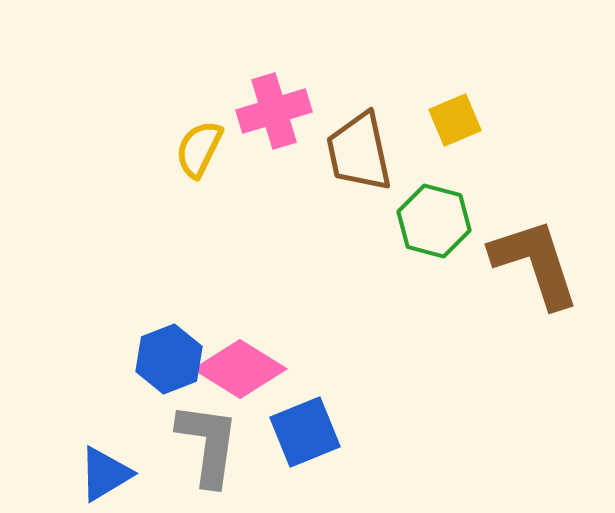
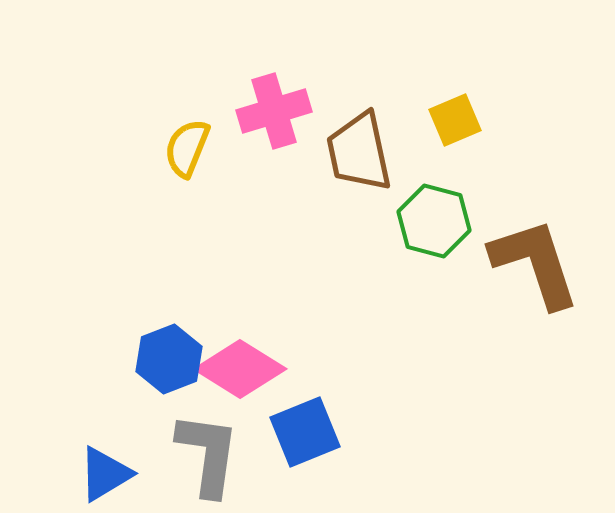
yellow semicircle: moved 12 px left, 1 px up; rotated 4 degrees counterclockwise
gray L-shape: moved 10 px down
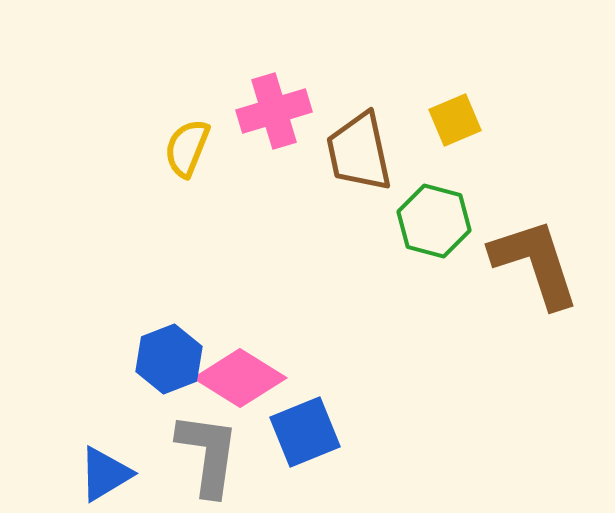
pink diamond: moved 9 px down
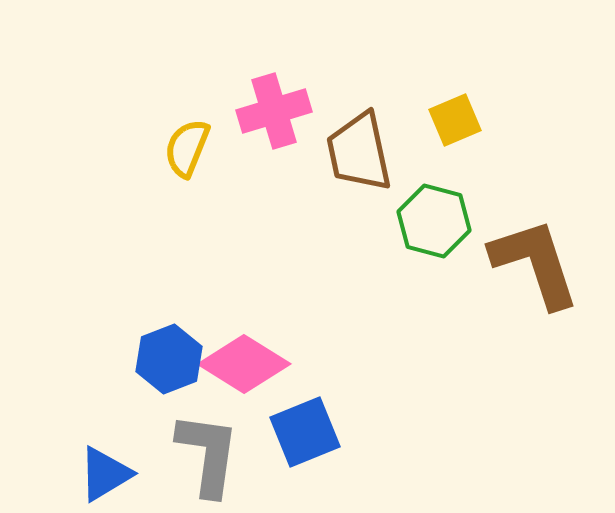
pink diamond: moved 4 px right, 14 px up
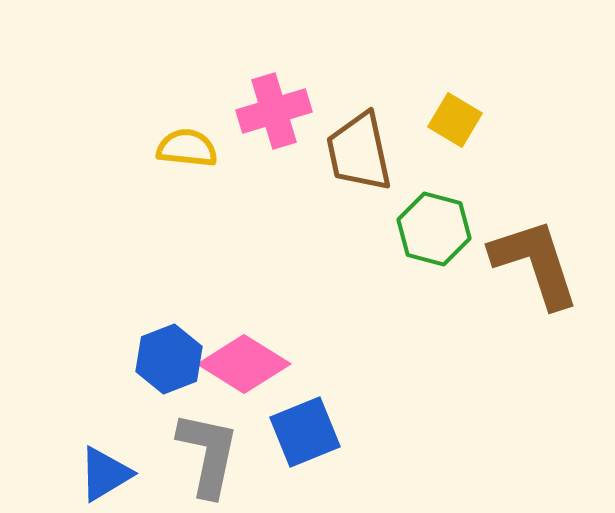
yellow square: rotated 36 degrees counterclockwise
yellow semicircle: rotated 74 degrees clockwise
green hexagon: moved 8 px down
gray L-shape: rotated 4 degrees clockwise
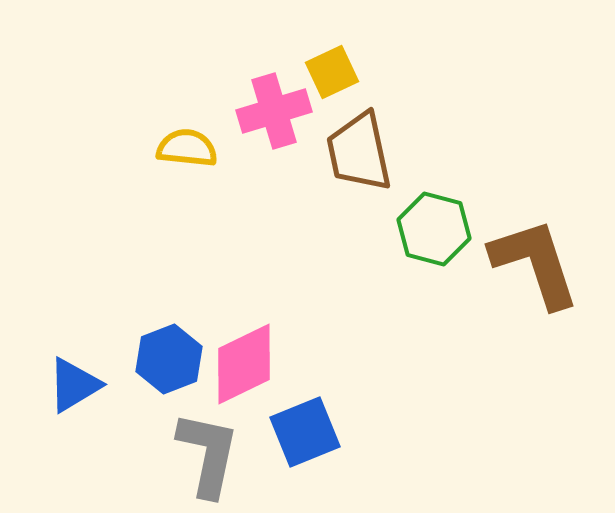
yellow square: moved 123 px left, 48 px up; rotated 34 degrees clockwise
pink diamond: rotated 58 degrees counterclockwise
blue triangle: moved 31 px left, 89 px up
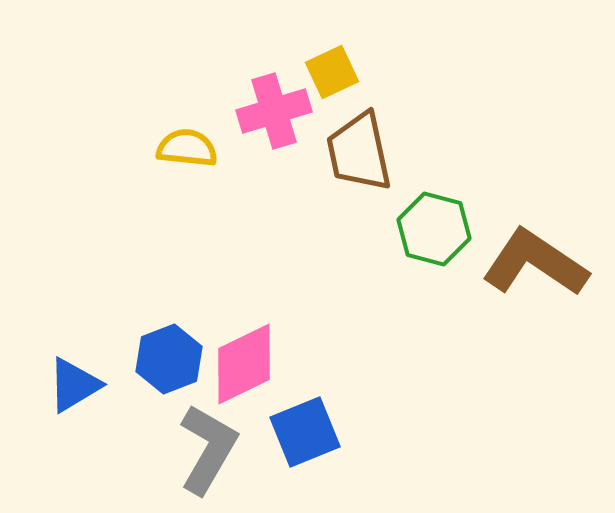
brown L-shape: rotated 38 degrees counterclockwise
gray L-shape: moved 5 px up; rotated 18 degrees clockwise
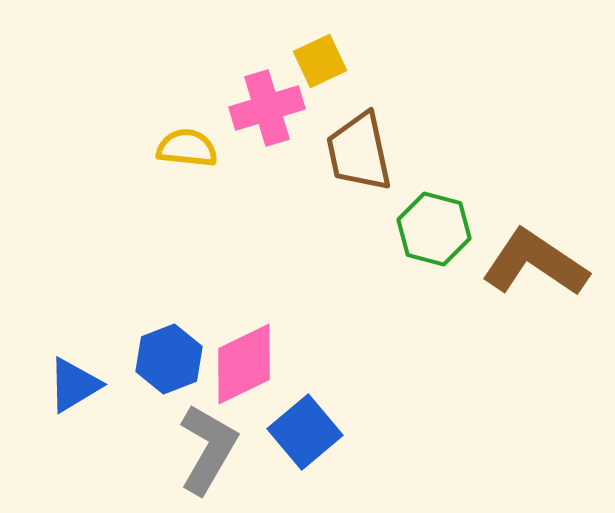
yellow square: moved 12 px left, 11 px up
pink cross: moved 7 px left, 3 px up
blue square: rotated 18 degrees counterclockwise
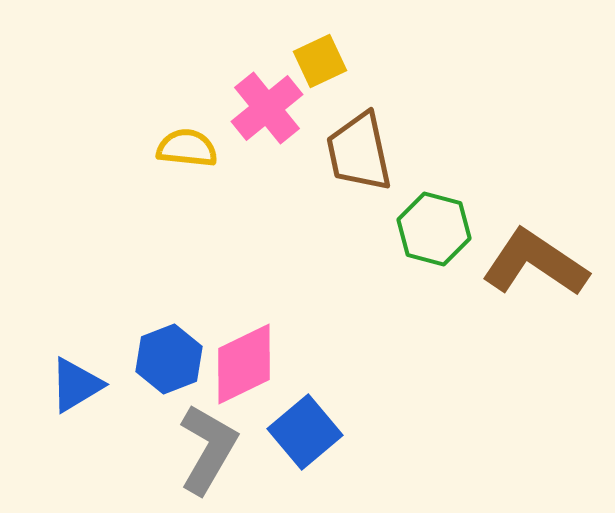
pink cross: rotated 22 degrees counterclockwise
blue triangle: moved 2 px right
